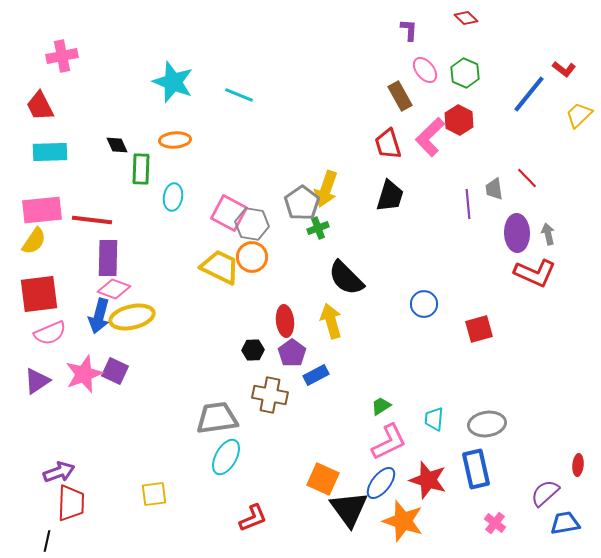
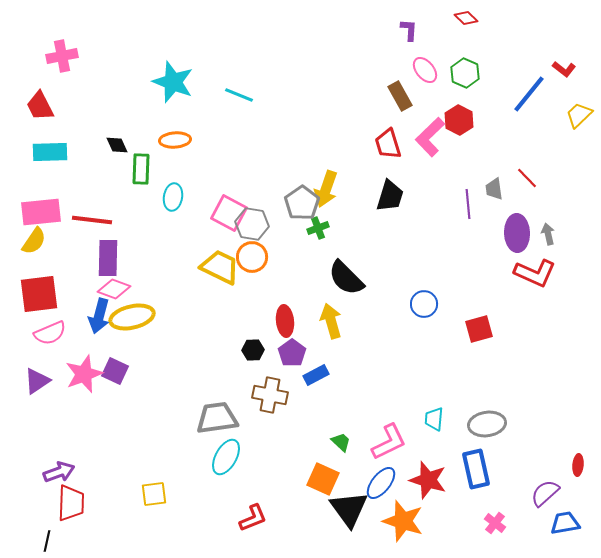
pink rectangle at (42, 210): moved 1 px left, 2 px down
green trapezoid at (381, 406): moved 40 px left, 36 px down; rotated 75 degrees clockwise
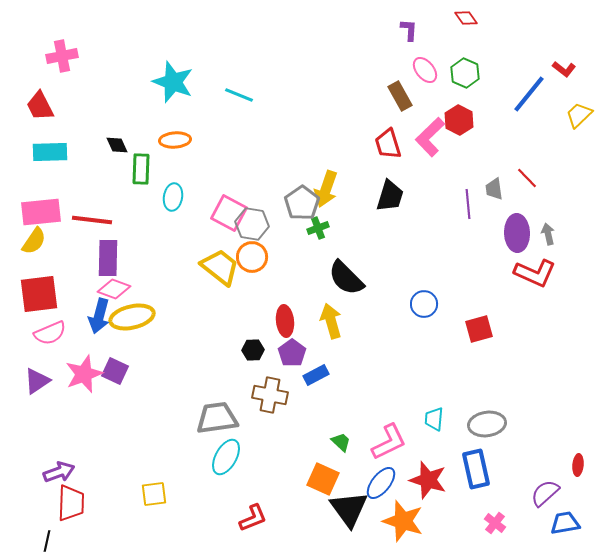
red diamond at (466, 18): rotated 10 degrees clockwise
yellow trapezoid at (220, 267): rotated 12 degrees clockwise
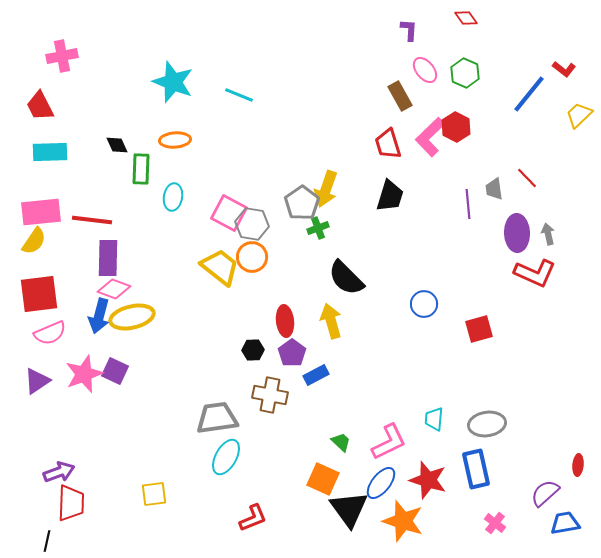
red hexagon at (459, 120): moved 3 px left, 7 px down
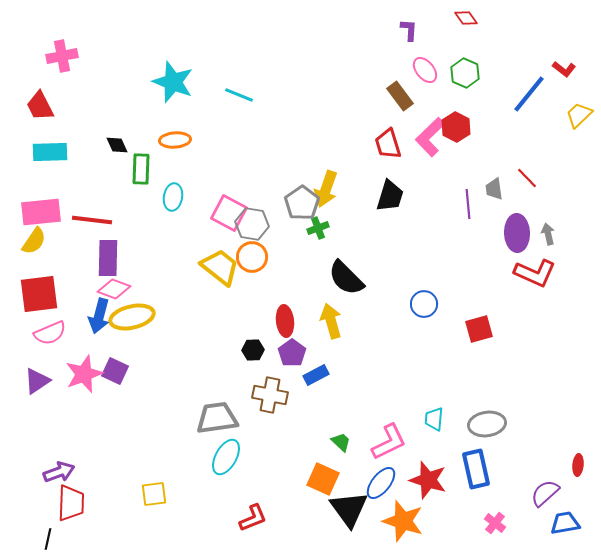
brown rectangle at (400, 96): rotated 8 degrees counterclockwise
black line at (47, 541): moved 1 px right, 2 px up
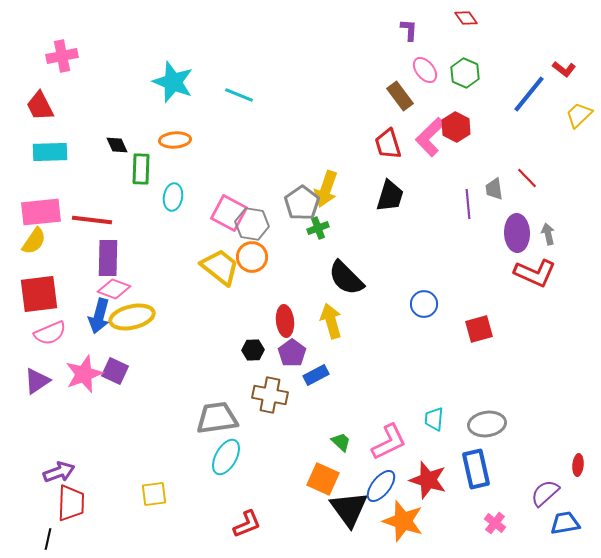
blue ellipse at (381, 483): moved 3 px down
red L-shape at (253, 518): moved 6 px left, 6 px down
